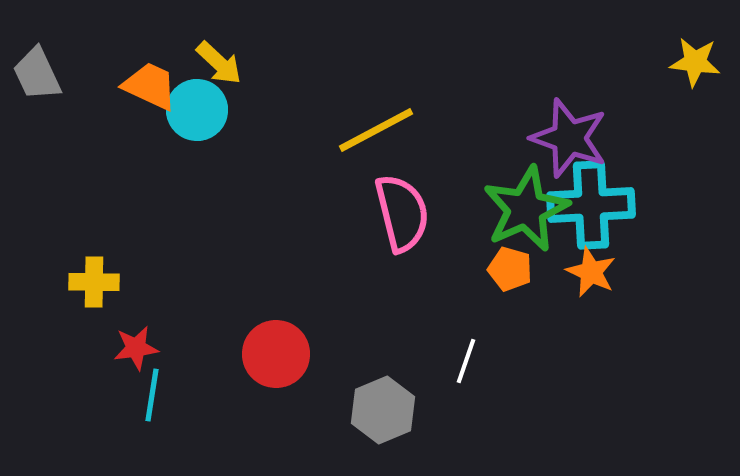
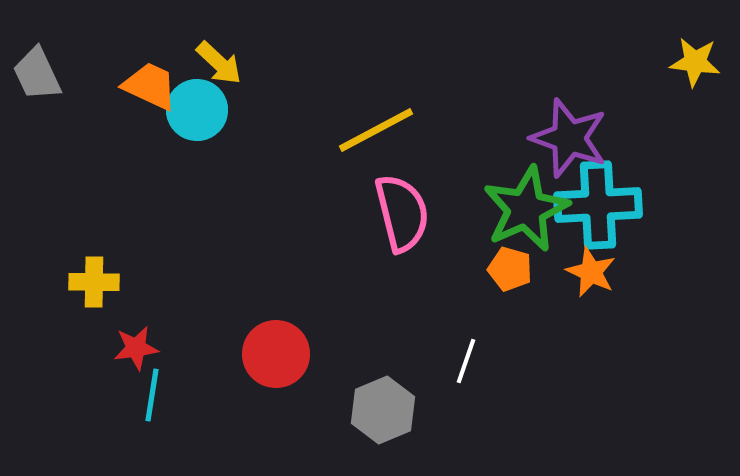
cyan cross: moved 7 px right
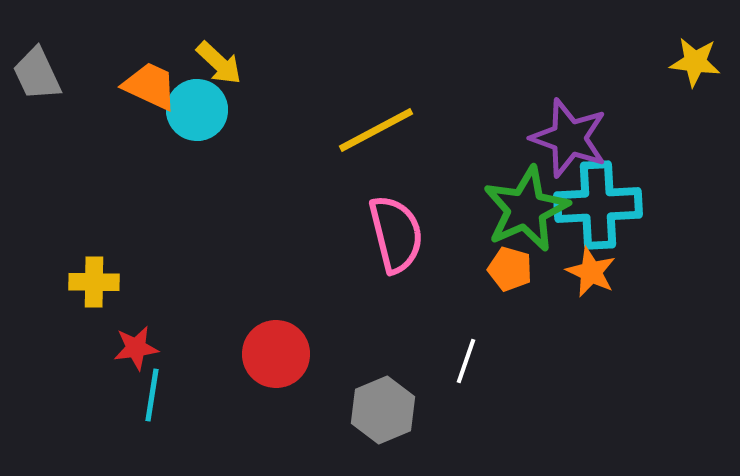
pink semicircle: moved 6 px left, 21 px down
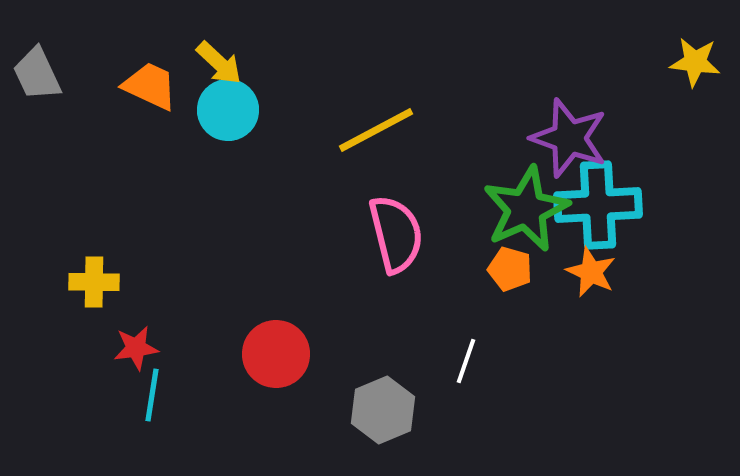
cyan circle: moved 31 px right
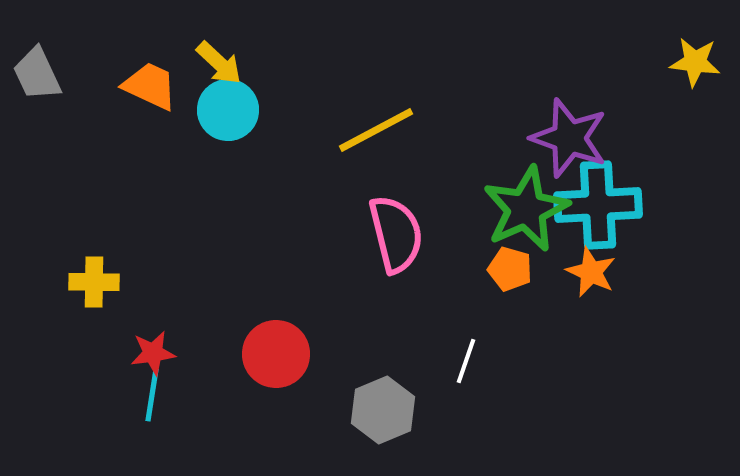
red star: moved 17 px right, 5 px down
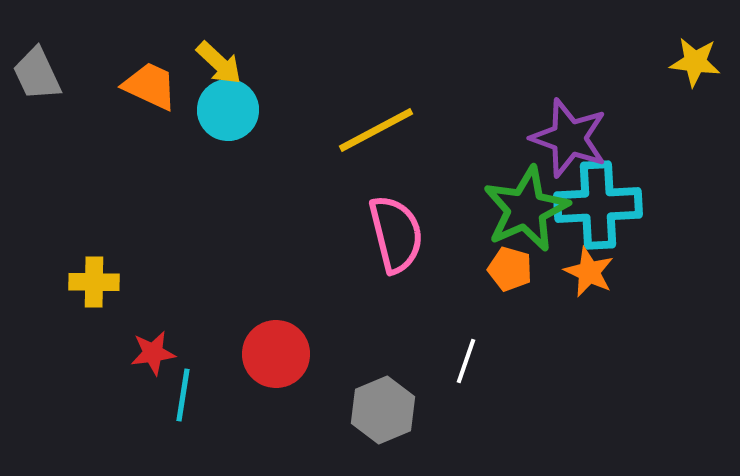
orange star: moved 2 px left
cyan line: moved 31 px right
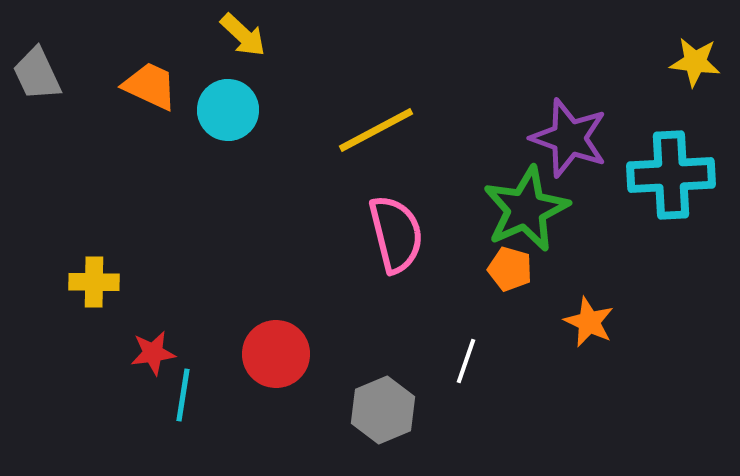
yellow arrow: moved 24 px right, 28 px up
cyan cross: moved 73 px right, 30 px up
orange star: moved 50 px down
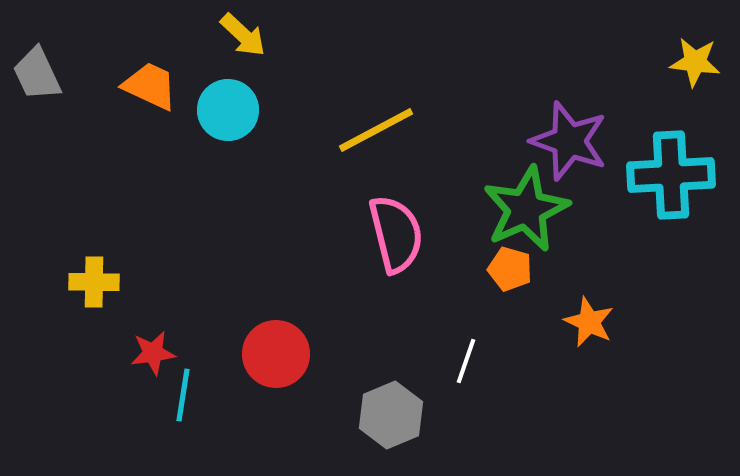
purple star: moved 3 px down
gray hexagon: moved 8 px right, 5 px down
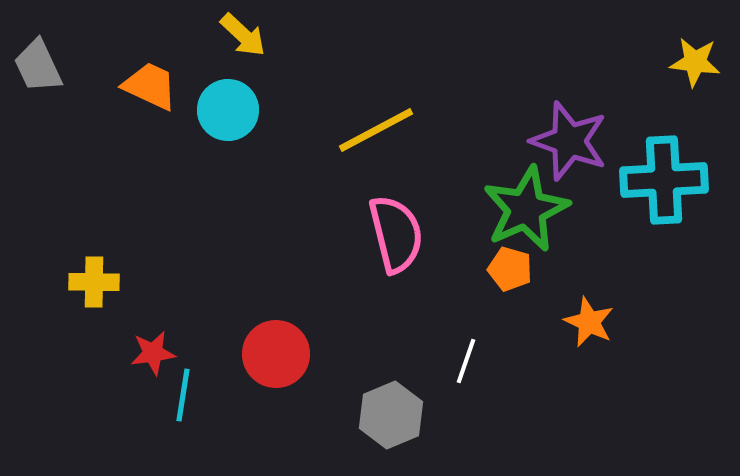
gray trapezoid: moved 1 px right, 8 px up
cyan cross: moved 7 px left, 5 px down
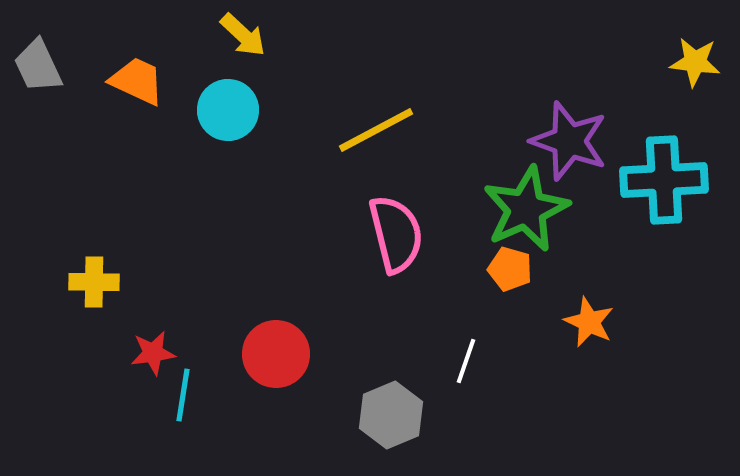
orange trapezoid: moved 13 px left, 5 px up
